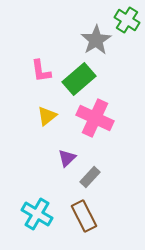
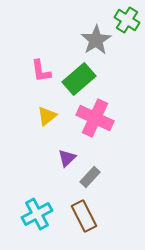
cyan cross: rotated 32 degrees clockwise
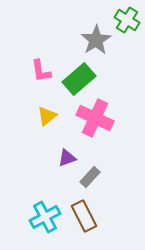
purple triangle: rotated 24 degrees clockwise
cyan cross: moved 8 px right, 3 px down
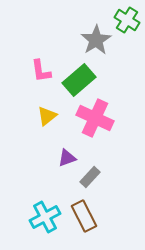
green rectangle: moved 1 px down
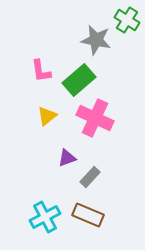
gray star: rotated 28 degrees counterclockwise
brown rectangle: moved 4 px right, 1 px up; rotated 40 degrees counterclockwise
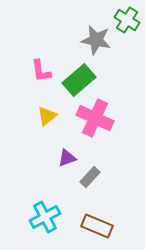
brown rectangle: moved 9 px right, 11 px down
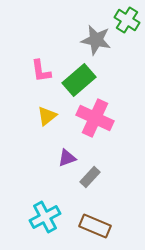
brown rectangle: moved 2 px left
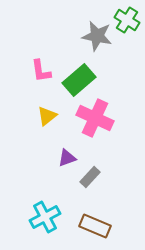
gray star: moved 1 px right, 4 px up
